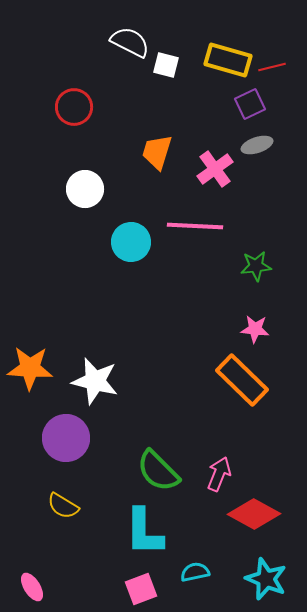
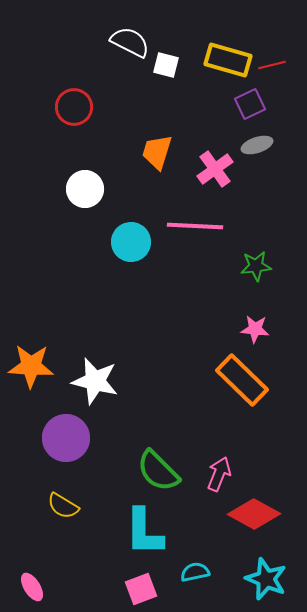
red line: moved 2 px up
orange star: moved 1 px right, 2 px up
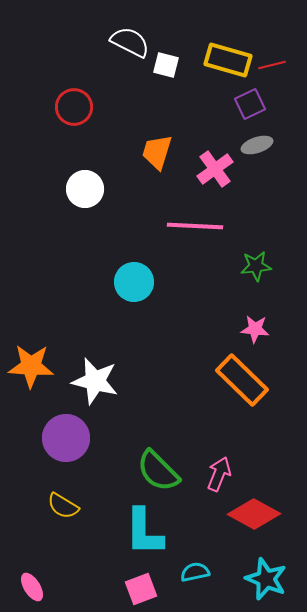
cyan circle: moved 3 px right, 40 px down
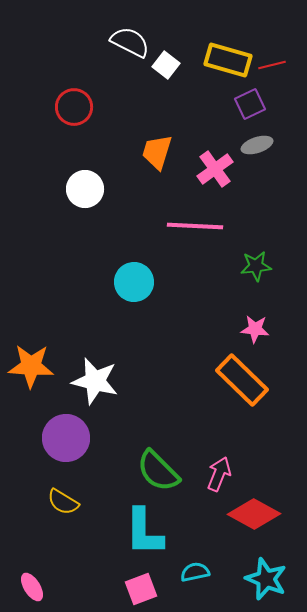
white square: rotated 24 degrees clockwise
yellow semicircle: moved 4 px up
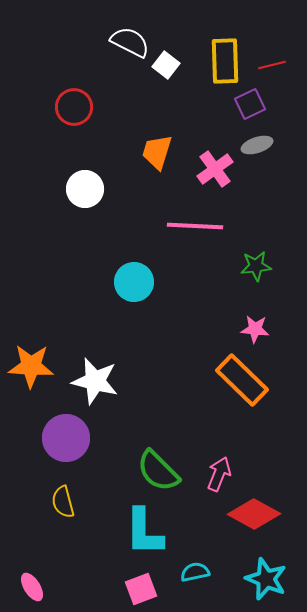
yellow rectangle: moved 3 px left, 1 px down; rotated 72 degrees clockwise
yellow semicircle: rotated 44 degrees clockwise
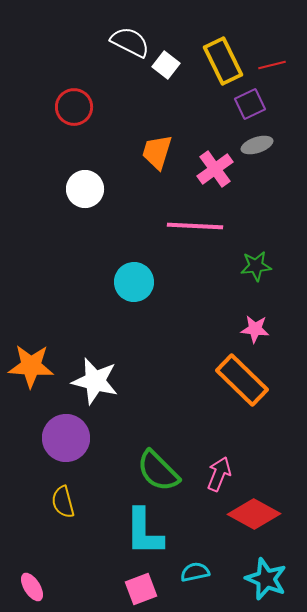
yellow rectangle: moved 2 px left; rotated 24 degrees counterclockwise
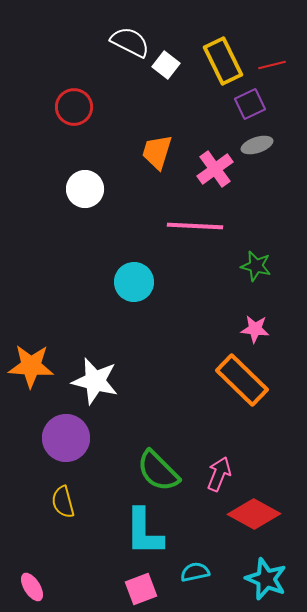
green star: rotated 20 degrees clockwise
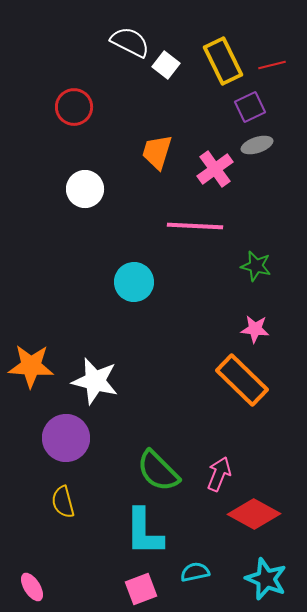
purple square: moved 3 px down
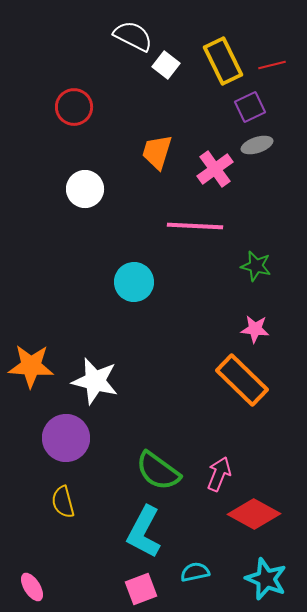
white semicircle: moved 3 px right, 6 px up
green semicircle: rotated 9 degrees counterclockwise
cyan L-shape: rotated 28 degrees clockwise
